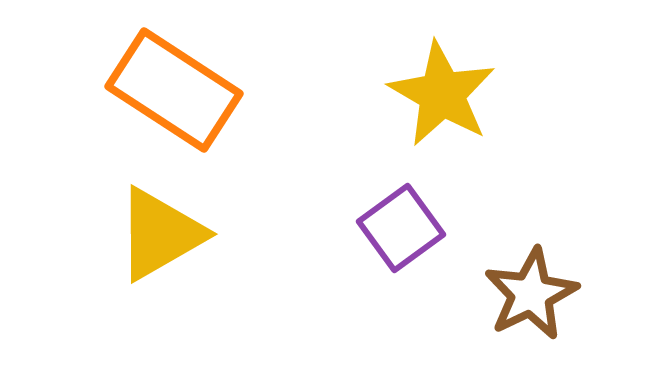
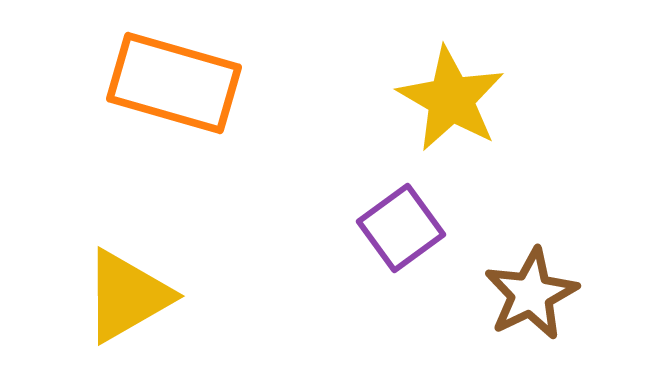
orange rectangle: moved 7 px up; rotated 17 degrees counterclockwise
yellow star: moved 9 px right, 5 px down
yellow triangle: moved 33 px left, 62 px down
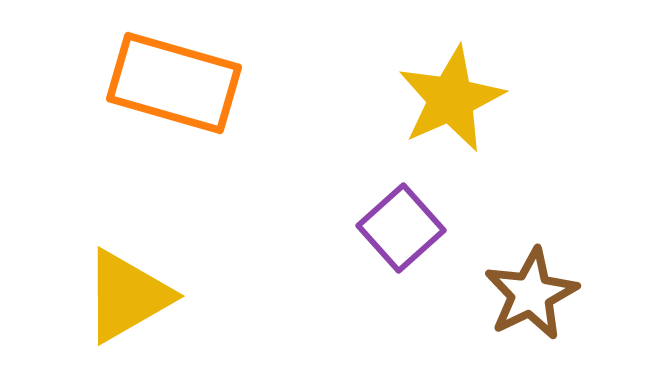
yellow star: rotated 18 degrees clockwise
purple square: rotated 6 degrees counterclockwise
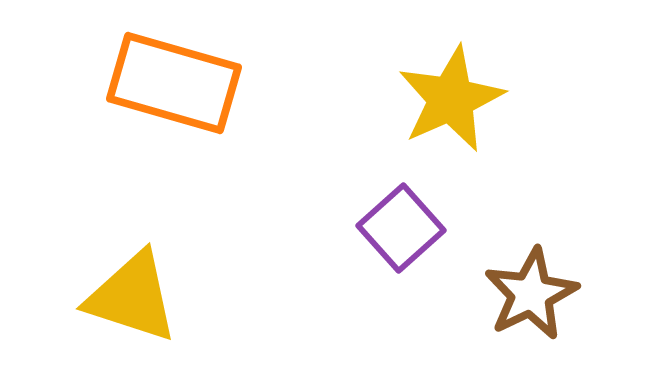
yellow triangle: moved 5 px right, 1 px down; rotated 48 degrees clockwise
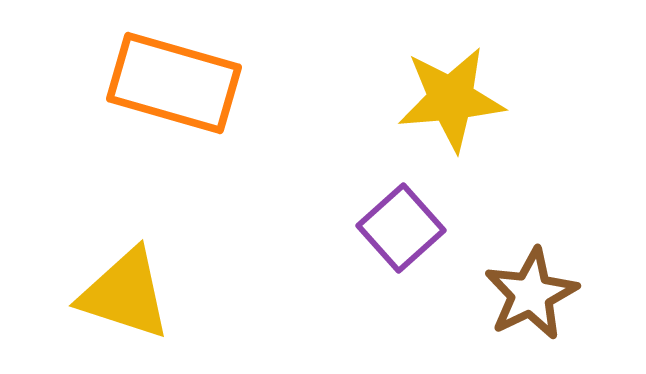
yellow star: rotated 19 degrees clockwise
yellow triangle: moved 7 px left, 3 px up
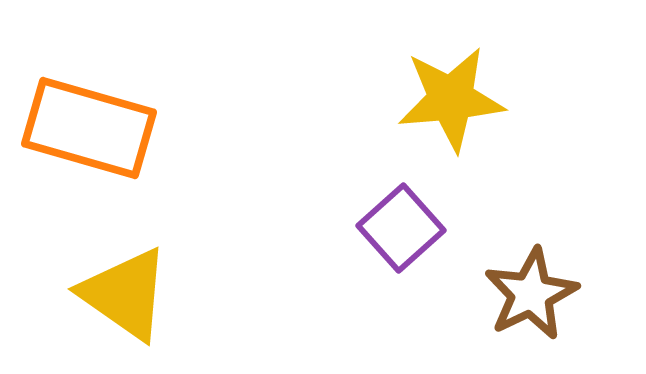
orange rectangle: moved 85 px left, 45 px down
yellow triangle: rotated 17 degrees clockwise
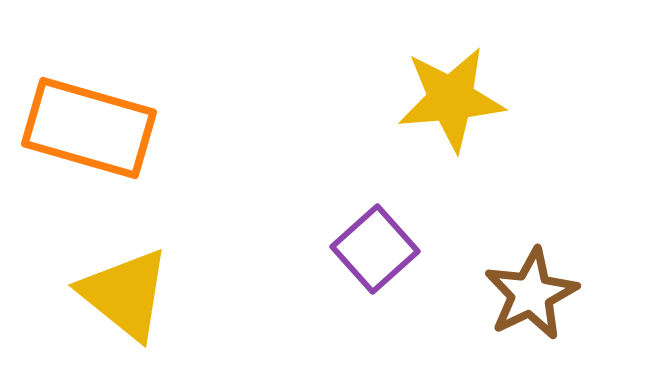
purple square: moved 26 px left, 21 px down
yellow triangle: rotated 4 degrees clockwise
